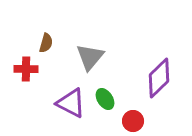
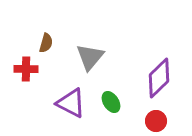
green ellipse: moved 6 px right, 3 px down
red circle: moved 23 px right
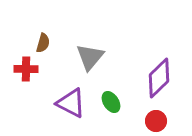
brown semicircle: moved 3 px left
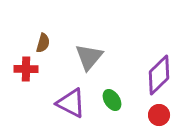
gray triangle: moved 1 px left
purple diamond: moved 3 px up
green ellipse: moved 1 px right, 2 px up
red circle: moved 3 px right, 6 px up
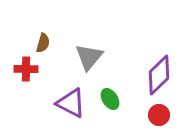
green ellipse: moved 2 px left, 1 px up
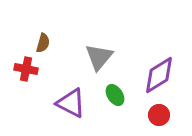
gray triangle: moved 10 px right
red cross: rotated 10 degrees clockwise
purple diamond: rotated 12 degrees clockwise
green ellipse: moved 5 px right, 4 px up
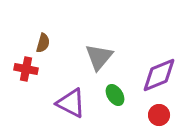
purple diamond: rotated 9 degrees clockwise
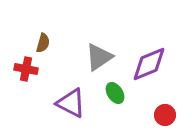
gray triangle: rotated 16 degrees clockwise
purple diamond: moved 10 px left, 11 px up
green ellipse: moved 2 px up
red circle: moved 6 px right
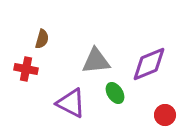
brown semicircle: moved 1 px left, 4 px up
gray triangle: moved 3 px left, 4 px down; rotated 28 degrees clockwise
